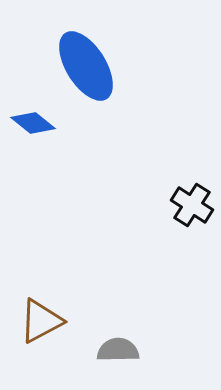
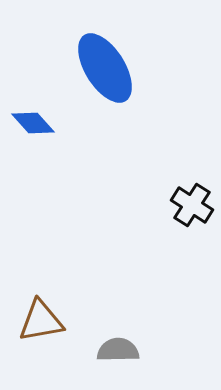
blue ellipse: moved 19 px right, 2 px down
blue diamond: rotated 9 degrees clockwise
brown triangle: rotated 18 degrees clockwise
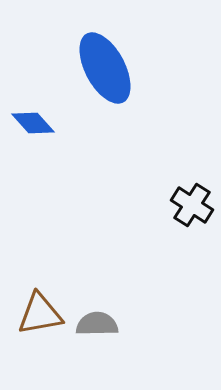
blue ellipse: rotated 4 degrees clockwise
brown triangle: moved 1 px left, 7 px up
gray semicircle: moved 21 px left, 26 px up
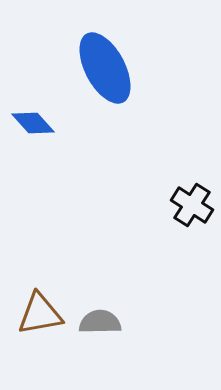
gray semicircle: moved 3 px right, 2 px up
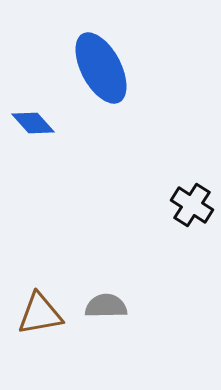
blue ellipse: moved 4 px left
gray semicircle: moved 6 px right, 16 px up
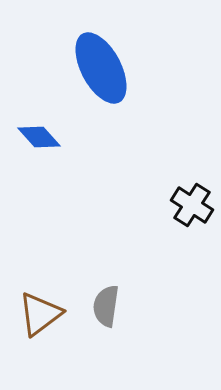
blue diamond: moved 6 px right, 14 px down
gray semicircle: rotated 81 degrees counterclockwise
brown triangle: rotated 27 degrees counterclockwise
